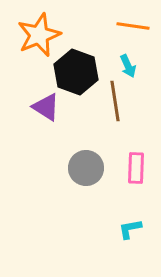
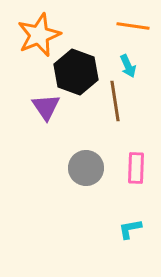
purple triangle: rotated 24 degrees clockwise
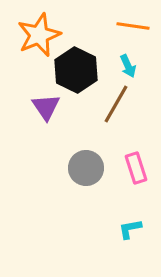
black hexagon: moved 2 px up; rotated 6 degrees clockwise
brown line: moved 1 px right, 3 px down; rotated 39 degrees clockwise
pink rectangle: rotated 20 degrees counterclockwise
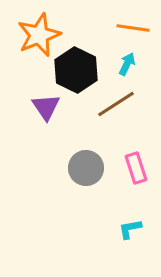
orange line: moved 2 px down
cyan arrow: moved 1 px left, 2 px up; rotated 130 degrees counterclockwise
brown line: rotated 27 degrees clockwise
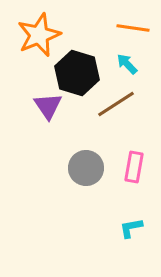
cyan arrow: rotated 70 degrees counterclockwise
black hexagon: moved 1 px right, 3 px down; rotated 9 degrees counterclockwise
purple triangle: moved 2 px right, 1 px up
pink rectangle: moved 2 px left, 1 px up; rotated 28 degrees clockwise
cyan L-shape: moved 1 px right, 1 px up
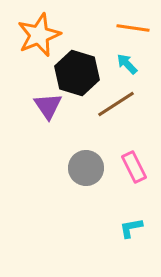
pink rectangle: rotated 36 degrees counterclockwise
